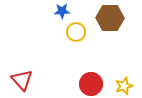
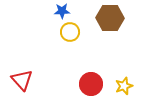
yellow circle: moved 6 px left
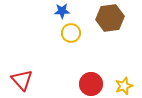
brown hexagon: rotated 8 degrees counterclockwise
yellow circle: moved 1 px right, 1 px down
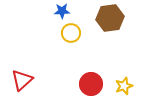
red triangle: rotated 30 degrees clockwise
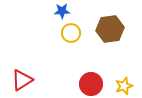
brown hexagon: moved 11 px down
red triangle: rotated 10 degrees clockwise
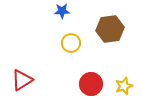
yellow circle: moved 10 px down
